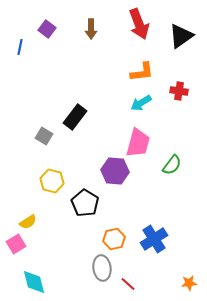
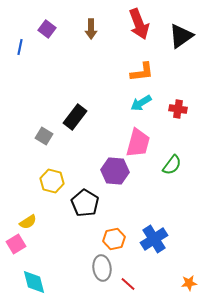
red cross: moved 1 px left, 18 px down
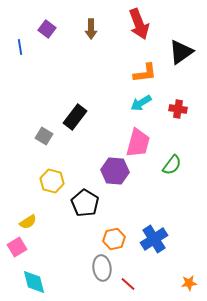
black triangle: moved 16 px down
blue line: rotated 21 degrees counterclockwise
orange L-shape: moved 3 px right, 1 px down
pink square: moved 1 px right, 3 px down
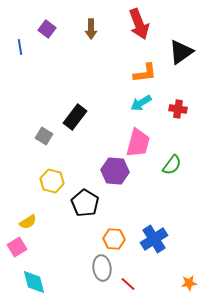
orange hexagon: rotated 15 degrees clockwise
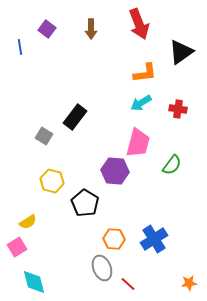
gray ellipse: rotated 15 degrees counterclockwise
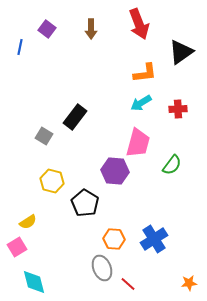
blue line: rotated 21 degrees clockwise
red cross: rotated 12 degrees counterclockwise
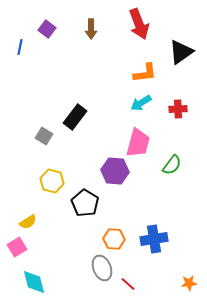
blue cross: rotated 24 degrees clockwise
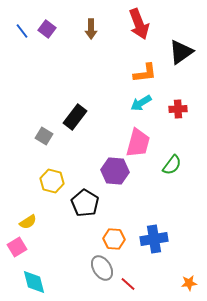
blue line: moved 2 px right, 16 px up; rotated 49 degrees counterclockwise
gray ellipse: rotated 10 degrees counterclockwise
